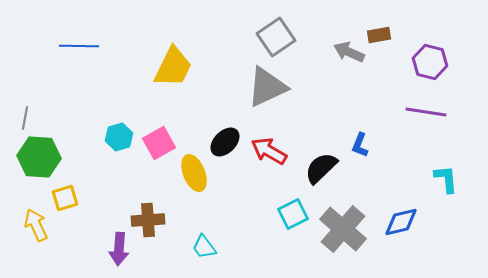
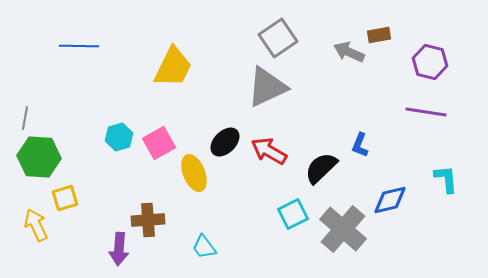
gray square: moved 2 px right, 1 px down
blue diamond: moved 11 px left, 22 px up
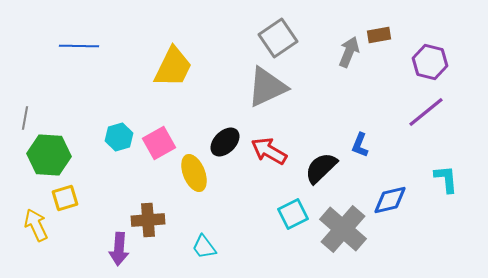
gray arrow: rotated 88 degrees clockwise
purple line: rotated 48 degrees counterclockwise
green hexagon: moved 10 px right, 2 px up
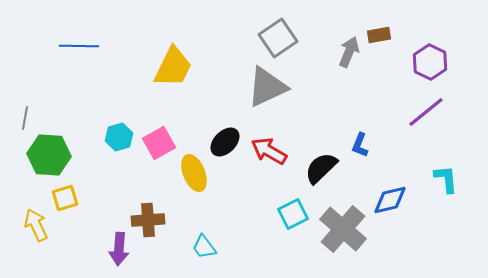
purple hexagon: rotated 12 degrees clockwise
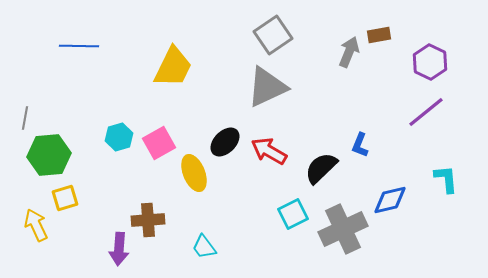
gray square: moved 5 px left, 3 px up
green hexagon: rotated 9 degrees counterclockwise
gray cross: rotated 24 degrees clockwise
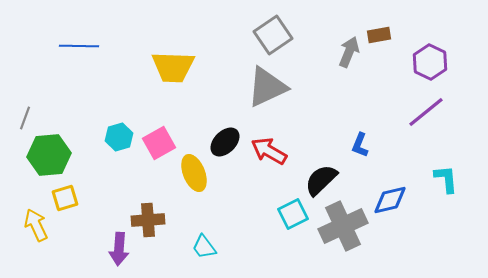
yellow trapezoid: rotated 66 degrees clockwise
gray line: rotated 10 degrees clockwise
black semicircle: moved 12 px down
gray cross: moved 3 px up
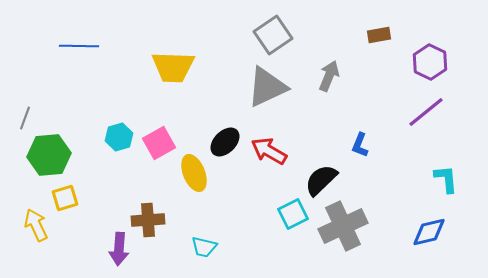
gray arrow: moved 20 px left, 24 px down
blue diamond: moved 39 px right, 32 px down
cyan trapezoid: rotated 40 degrees counterclockwise
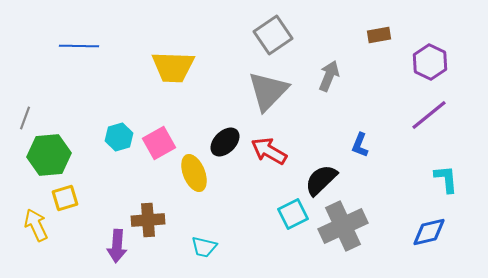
gray triangle: moved 1 px right, 4 px down; rotated 21 degrees counterclockwise
purple line: moved 3 px right, 3 px down
purple arrow: moved 2 px left, 3 px up
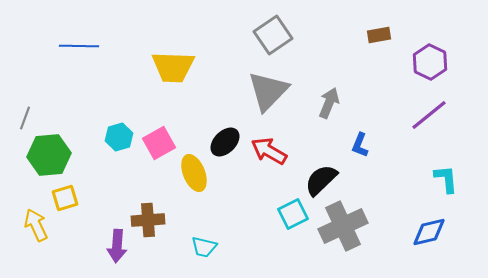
gray arrow: moved 27 px down
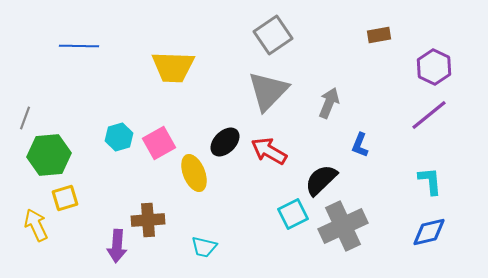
purple hexagon: moved 4 px right, 5 px down
cyan L-shape: moved 16 px left, 2 px down
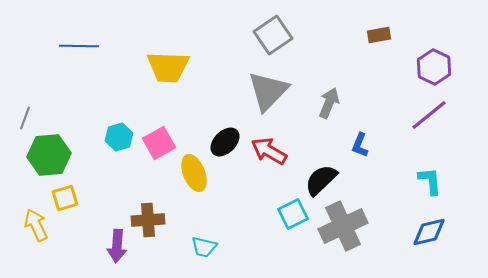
yellow trapezoid: moved 5 px left
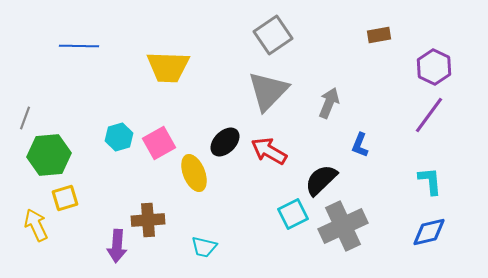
purple line: rotated 15 degrees counterclockwise
